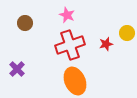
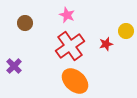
yellow circle: moved 1 px left, 2 px up
red cross: moved 1 px down; rotated 16 degrees counterclockwise
purple cross: moved 3 px left, 3 px up
orange ellipse: rotated 24 degrees counterclockwise
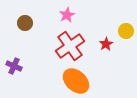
pink star: rotated 21 degrees clockwise
red star: rotated 16 degrees counterclockwise
purple cross: rotated 21 degrees counterclockwise
orange ellipse: moved 1 px right
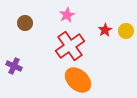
red star: moved 1 px left, 14 px up
orange ellipse: moved 2 px right, 1 px up
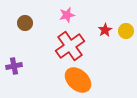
pink star: rotated 14 degrees clockwise
purple cross: rotated 35 degrees counterclockwise
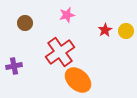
red cross: moved 10 px left, 6 px down
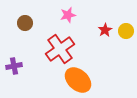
pink star: moved 1 px right
red cross: moved 3 px up
